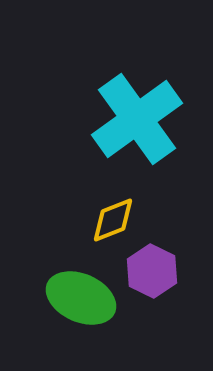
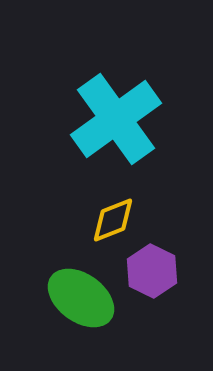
cyan cross: moved 21 px left
green ellipse: rotated 12 degrees clockwise
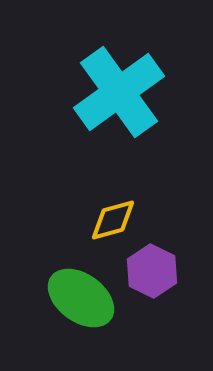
cyan cross: moved 3 px right, 27 px up
yellow diamond: rotated 6 degrees clockwise
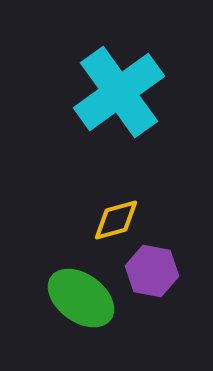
yellow diamond: moved 3 px right
purple hexagon: rotated 15 degrees counterclockwise
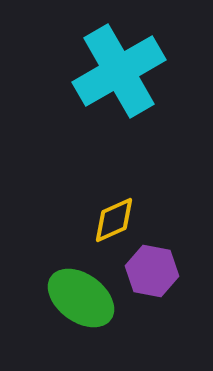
cyan cross: moved 21 px up; rotated 6 degrees clockwise
yellow diamond: moved 2 px left; rotated 9 degrees counterclockwise
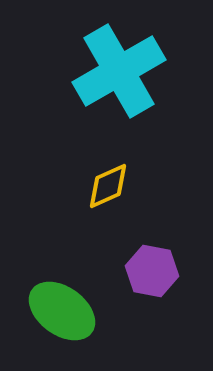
yellow diamond: moved 6 px left, 34 px up
green ellipse: moved 19 px left, 13 px down
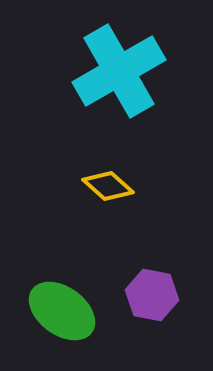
yellow diamond: rotated 66 degrees clockwise
purple hexagon: moved 24 px down
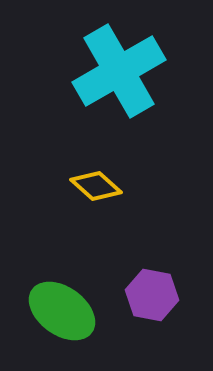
yellow diamond: moved 12 px left
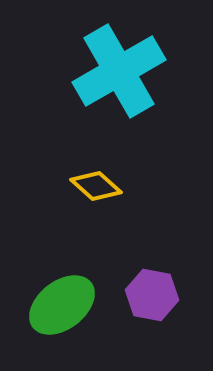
green ellipse: moved 6 px up; rotated 74 degrees counterclockwise
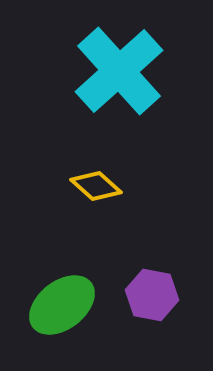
cyan cross: rotated 12 degrees counterclockwise
